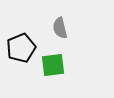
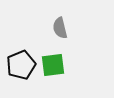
black pentagon: moved 17 px down
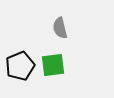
black pentagon: moved 1 px left, 1 px down
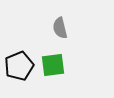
black pentagon: moved 1 px left
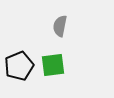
gray semicircle: moved 2 px up; rotated 25 degrees clockwise
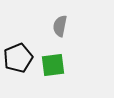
black pentagon: moved 1 px left, 8 px up
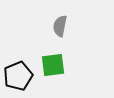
black pentagon: moved 18 px down
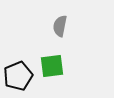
green square: moved 1 px left, 1 px down
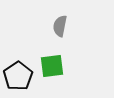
black pentagon: rotated 12 degrees counterclockwise
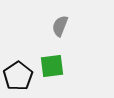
gray semicircle: rotated 10 degrees clockwise
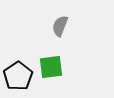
green square: moved 1 px left, 1 px down
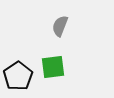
green square: moved 2 px right
